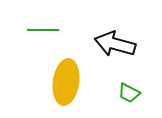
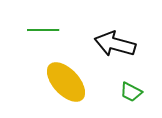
yellow ellipse: rotated 51 degrees counterclockwise
green trapezoid: moved 2 px right, 1 px up
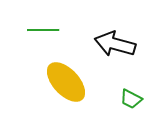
green trapezoid: moved 7 px down
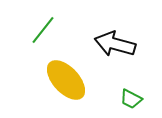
green line: rotated 52 degrees counterclockwise
yellow ellipse: moved 2 px up
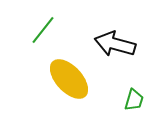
yellow ellipse: moved 3 px right, 1 px up
green trapezoid: moved 3 px right, 1 px down; rotated 100 degrees counterclockwise
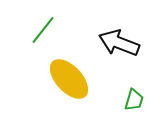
black arrow: moved 4 px right, 1 px up; rotated 6 degrees clockwise
